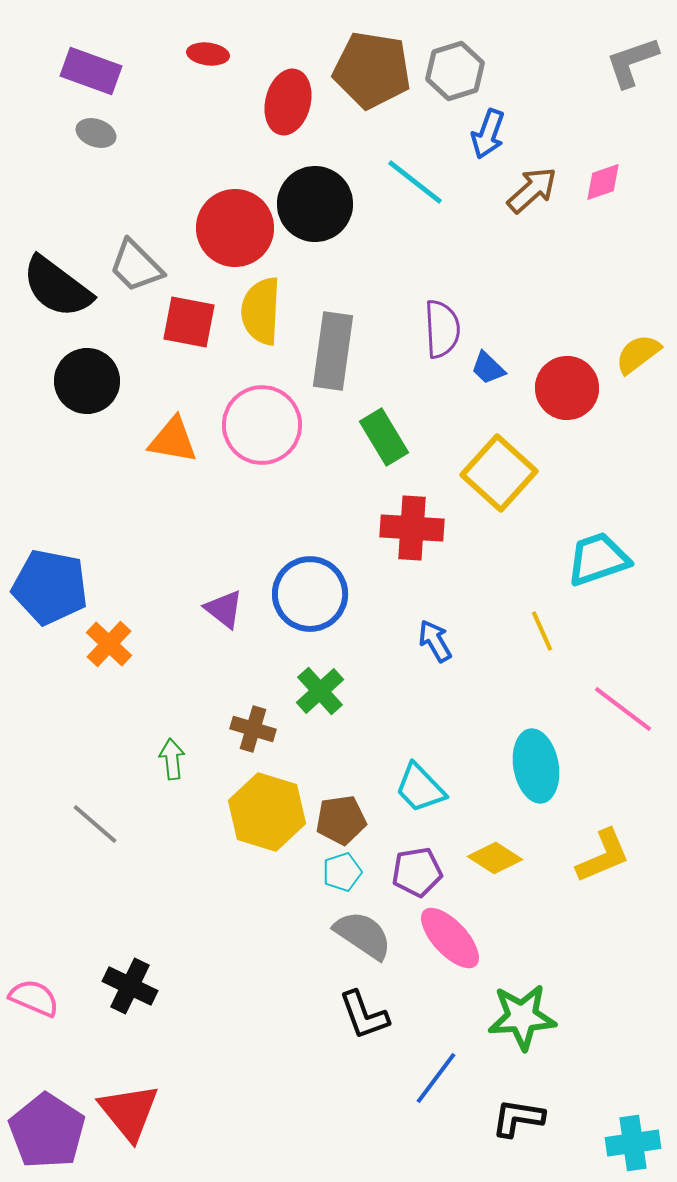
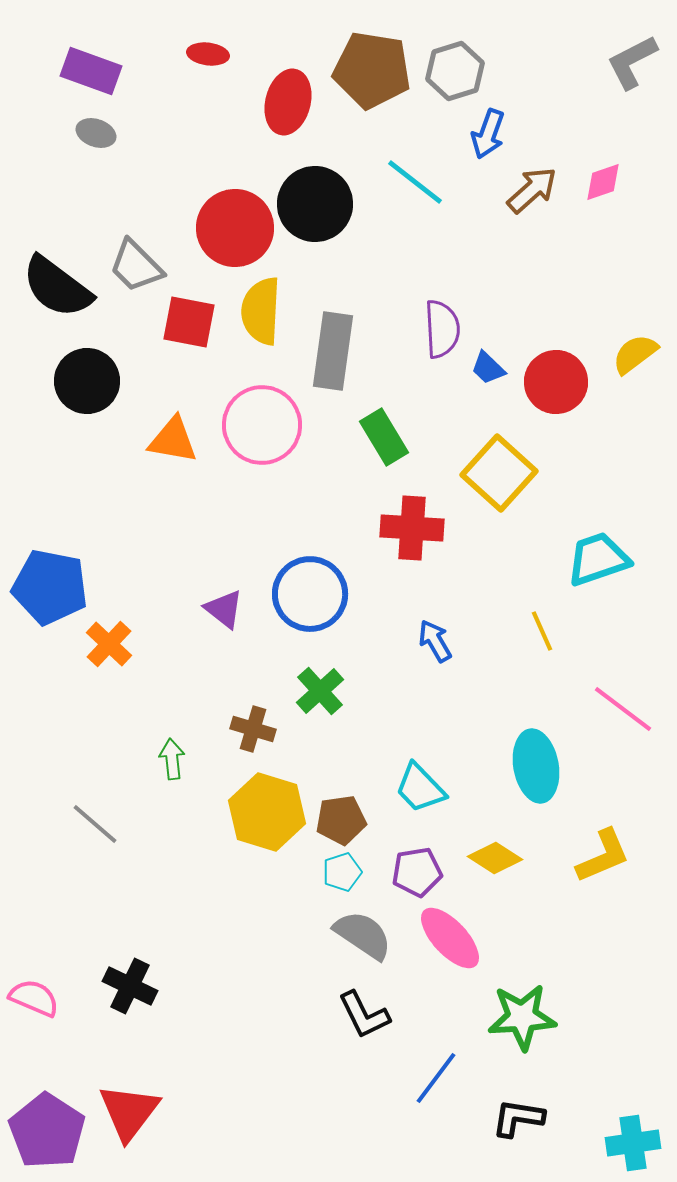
gray L-shape at (632, 62): rotated 8 degrees counterclockwise
yellow semicircle at (638, 354): moved 3 px left
red circle at (567, 388): moved 11 px left, 6 px up
black L-shape at (364, 1015): rotated 6 degrees counterclockwise
red triangle at (129, 1112): rotated 16 degrees clockwise
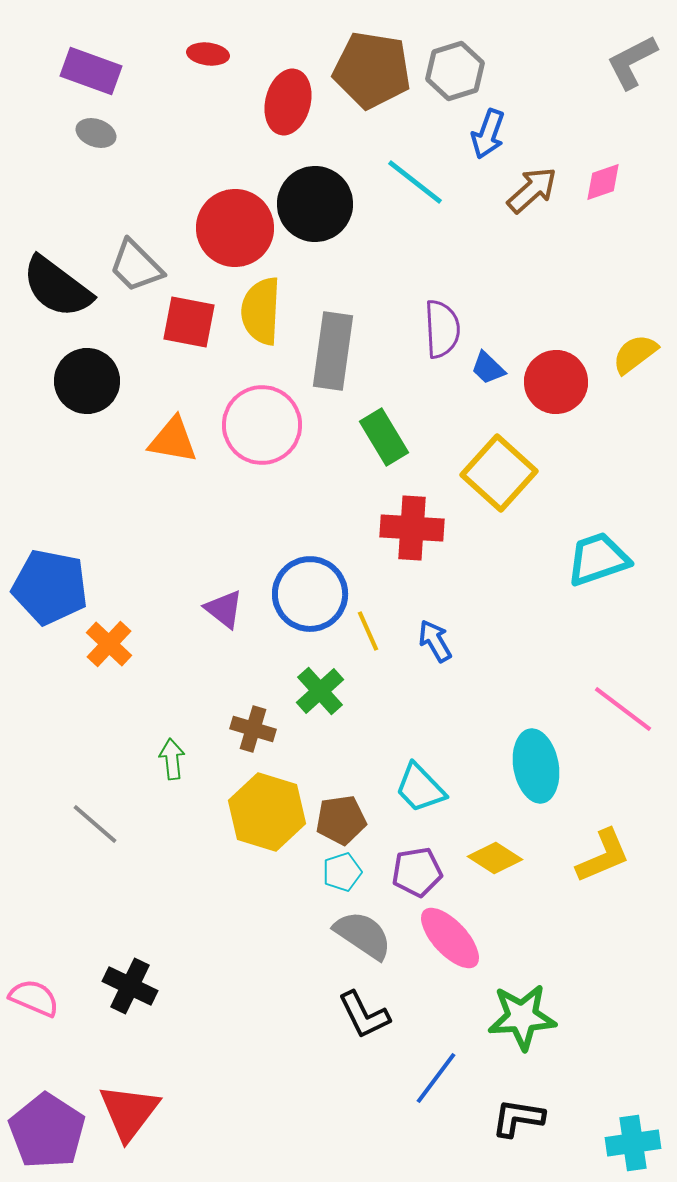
yellow line at (542, 631): moved 174 px left
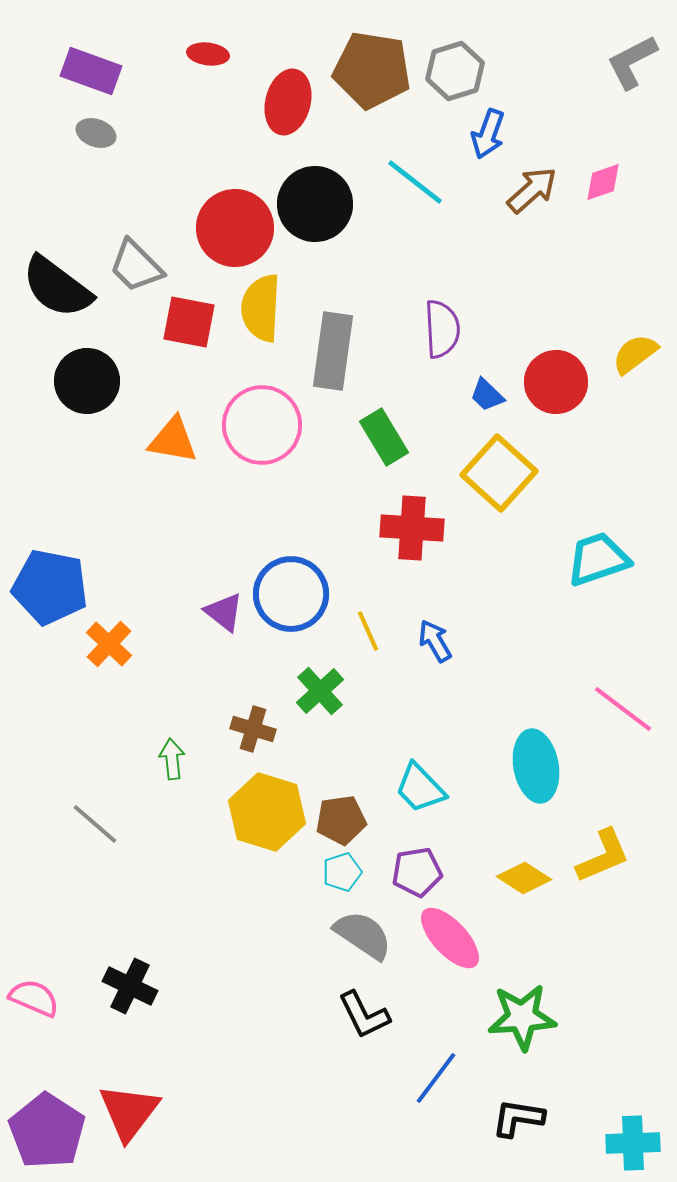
yellow semicircle at (261, 311): moved 3 px up
blue trapezoid at (488, 368): moved 1 px left, 27 px down
blue circle at (310, 594): moved 19 px left
purple triangle at (224, 609): moved 3 px down
yellow diamond at (495, 858): moved 29 px right, 20 px down
cyan cross at (633, 1143): rotated 6 degrees clockwise
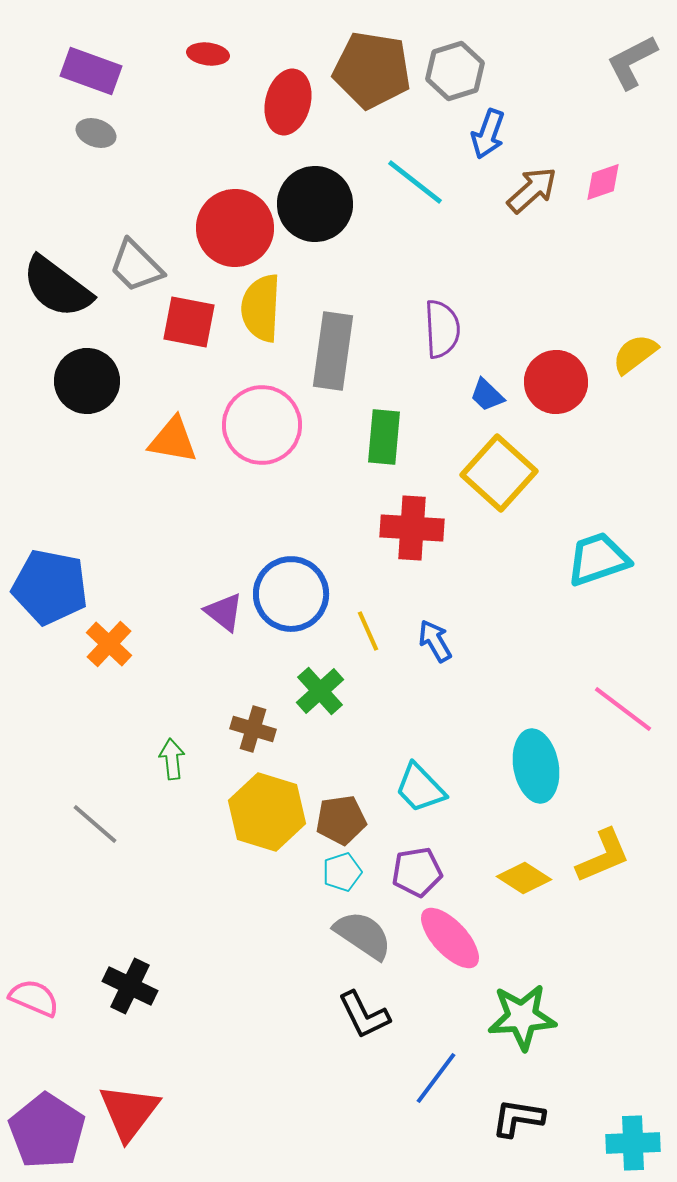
green rectangle at (384, 437): rotated 36 degrees clockwise
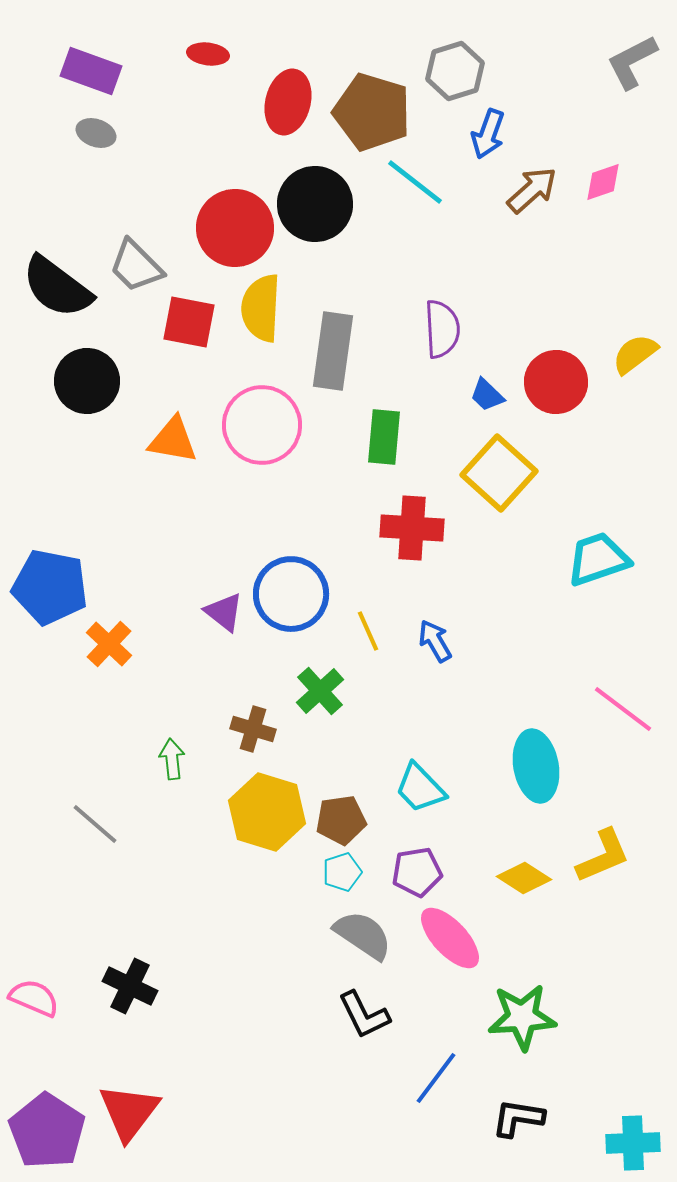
brown pentagon at (372, 70): moved 42 px down; rotated 8 degrees clockwise
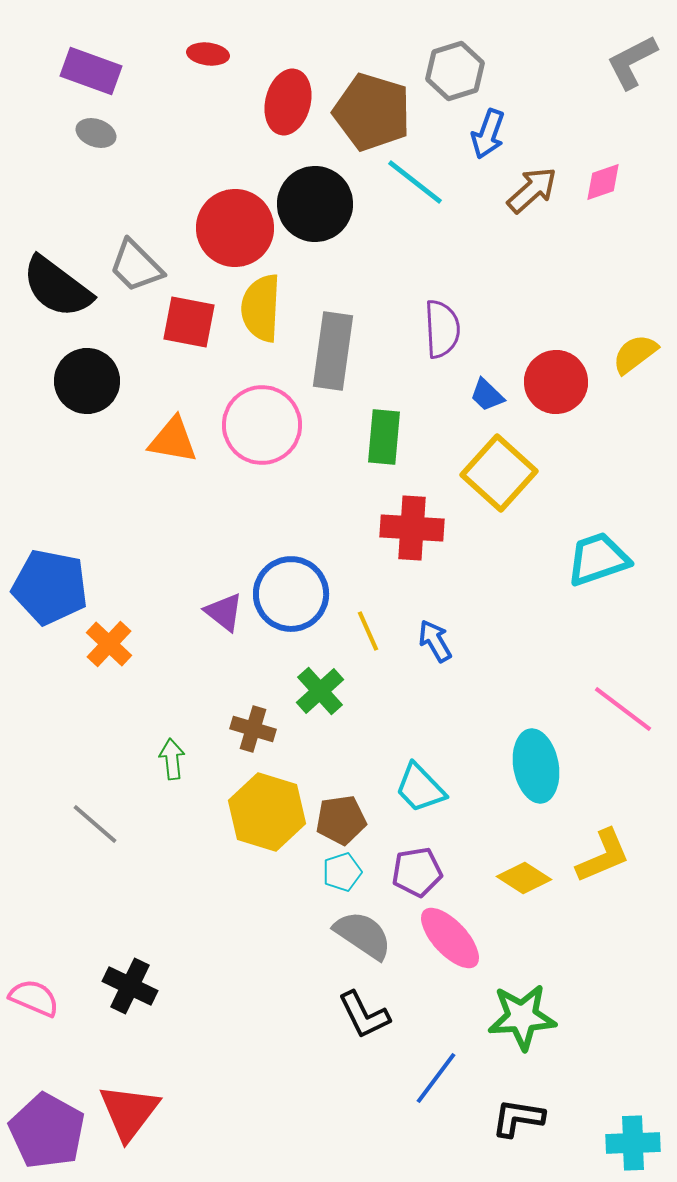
purple pentagon at (47, 1131): rotated 4 degrees counterclockwise
